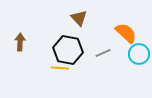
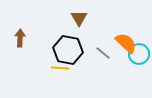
brown triangle: rotated 12 degrees clockwise
orange semicircle: moved 10 px down
brown arrow: moved 4 px up
gray line: rotated 63 degrees clockwise
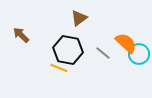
brown triangle: rotated 24 degrees clockwise
brown arrow: moved 1 px right, 3 px up; rotated 48 degrees counterclockwise
yellow line: moved 1 px left; rotated 18 degrees clockwise
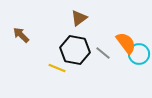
orange semicircle: rotated 10 degrees clockwise
black hexagon: moved 7 px right
yellow line: moved 2 px left
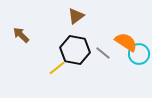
brown triangle: moved 3 px left, 2 px up
orange semicircle: moved 1 px up; rotated 20 degrees counterclockwise
yellow line: rotated 60 degrees counterclockwise
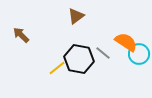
black hexagon: moved 4 px right, 9 px down
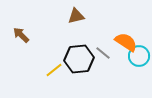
brown triangle: rotated 24 degrees clockwise
cyan circle: moved 2 px down
black hexagon: rotated 16 degrees counterclockwise
yellow line: moved 3 px left, 2 px down
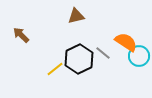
black hexagon: rotated 20 degrees counterclockwise
yellow line: moved 1 px right, 1 px up
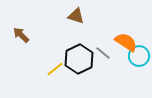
brown triangle: rotated 30 degrees clockwise
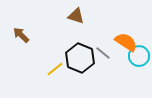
black hexagon: moved 1 px right, 1 px up; rotated 12 degrees counterclockwise
